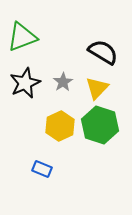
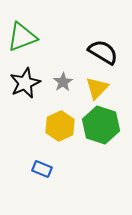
green hexagon: moved 1 px right
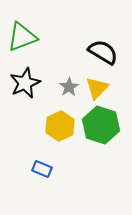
gray star: moved 6 px right, 5 px down
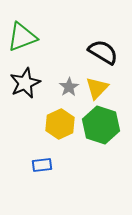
yellow hexagon: moved 2 px up
blue rectangle: moved 4 px up; rotated 30 degrees counterclockwise
